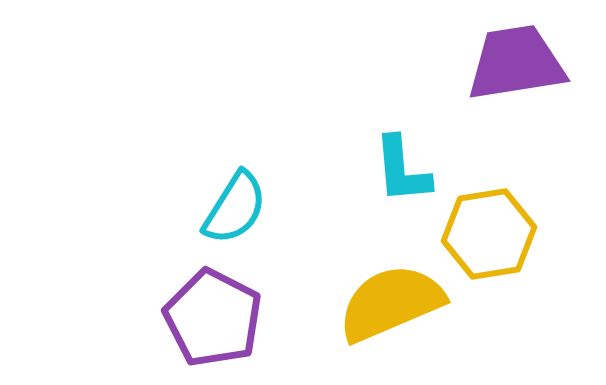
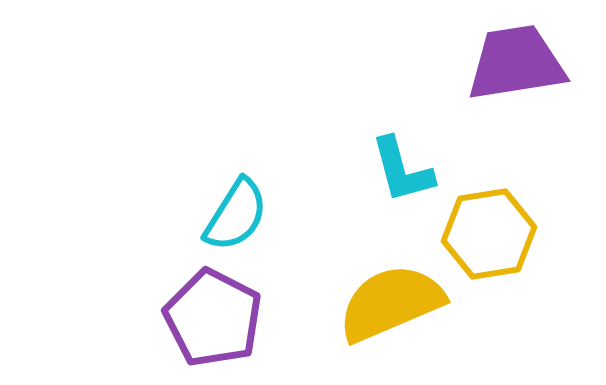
cyan L-shape: rotated 10 degrees counterclockwise
cyan semicircle: moved 1 px right, 7 px down
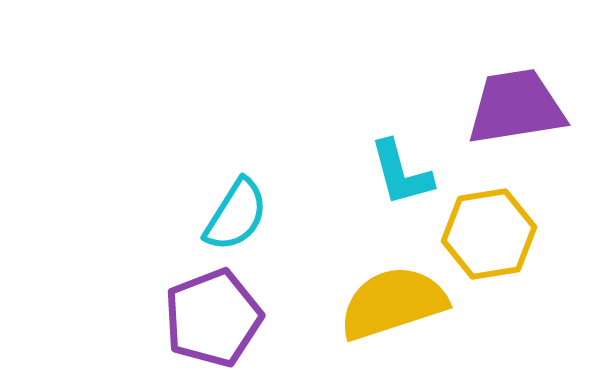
purple trapezoid: moved 44 px down
cyan L-shape: moved 1 px left, 3 px down
yellow semicircle: moved 2 px right; rotated 5 degrees clockwise
purple pentagon: rotated 24 degrees clockwise
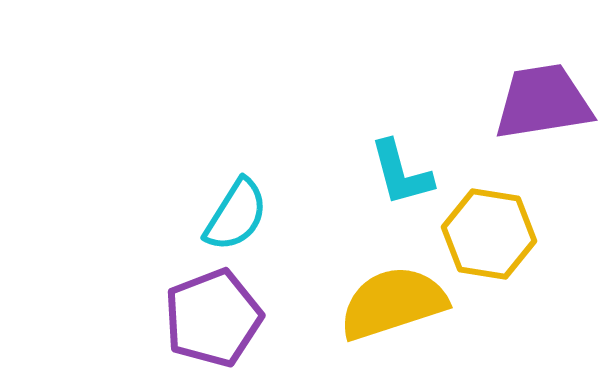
purple trapezoid: moved 27 px right, 5 px up
yellow hexagon: rotated 18 degrees clockwise
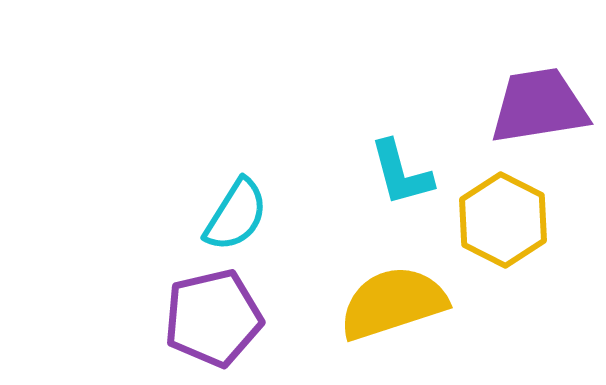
purple trapezoid: moved 4 px left, 4 px down
yellow hexagon: moved 14 px right, 14 px up; rotated 18 degrees clockwise
purple pentagon: rotated 8 degrees clockwise
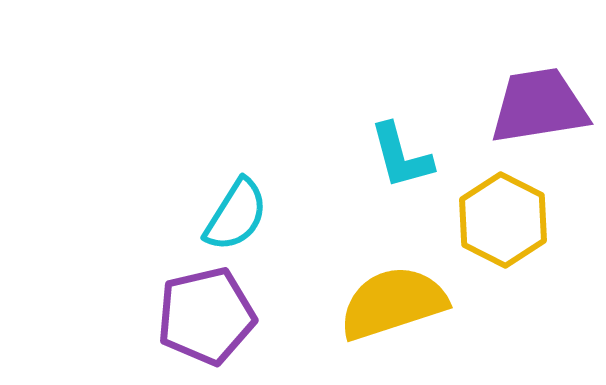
cyan L-shape: moved 17 px up
purple pentagon: moved 7 px left, 2 px up
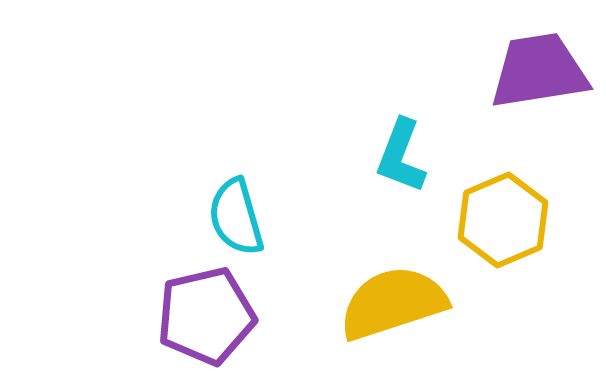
purple trapezoid: moved 35 px up
cyan L-shape: rotated 36 degrees clockwise
cyan semicircle: moved 2 px down; rotated 132 degrees clockwise
yellow hexagon: rotated 10 degrees clockwise
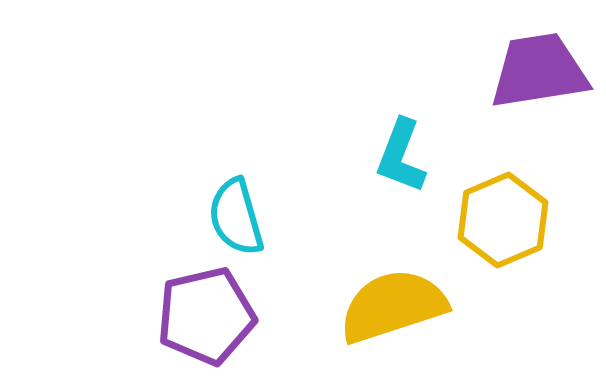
yellow semicircle: moved 3 px down
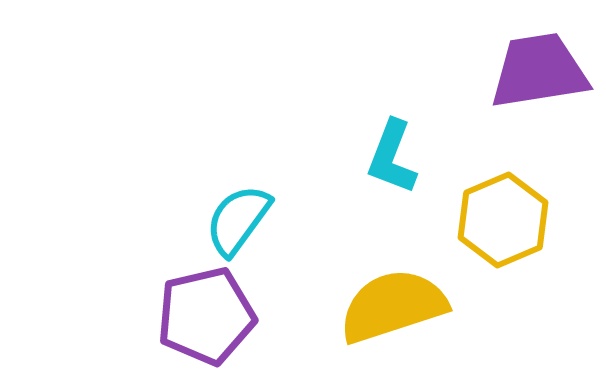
cyan L-shape: moved 9 px left, 1 px down
cyan semicircle: moved 2 px right, 3 px down; rotated 52 degrees clockwise
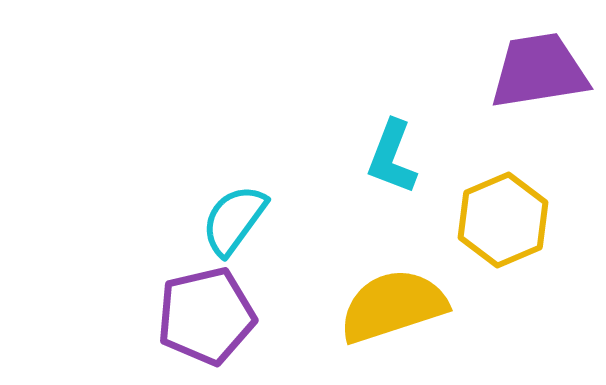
cyan semicircle: moved 4 px left
